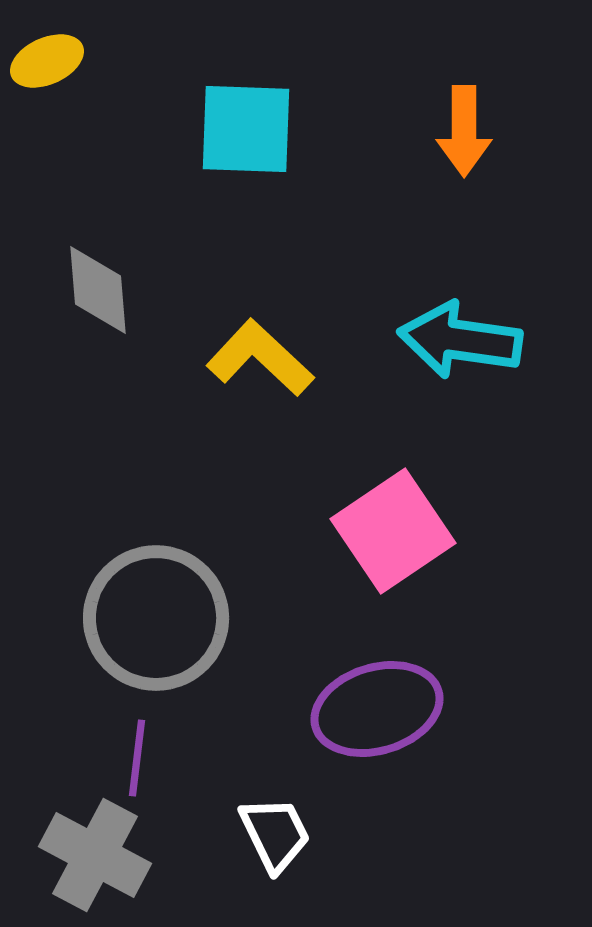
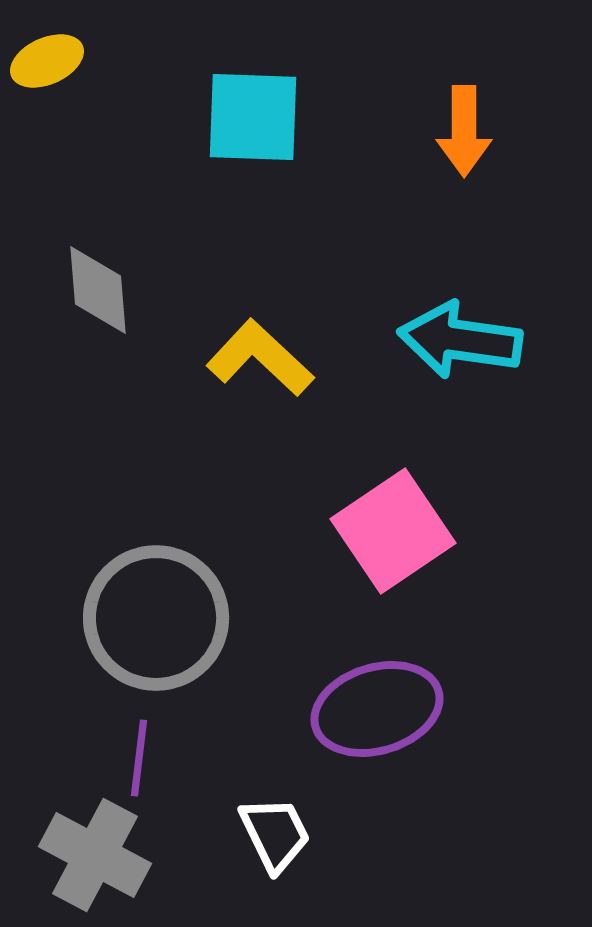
cyan square: moved 7 px right, 12 px up
purple line: moved 2 px right
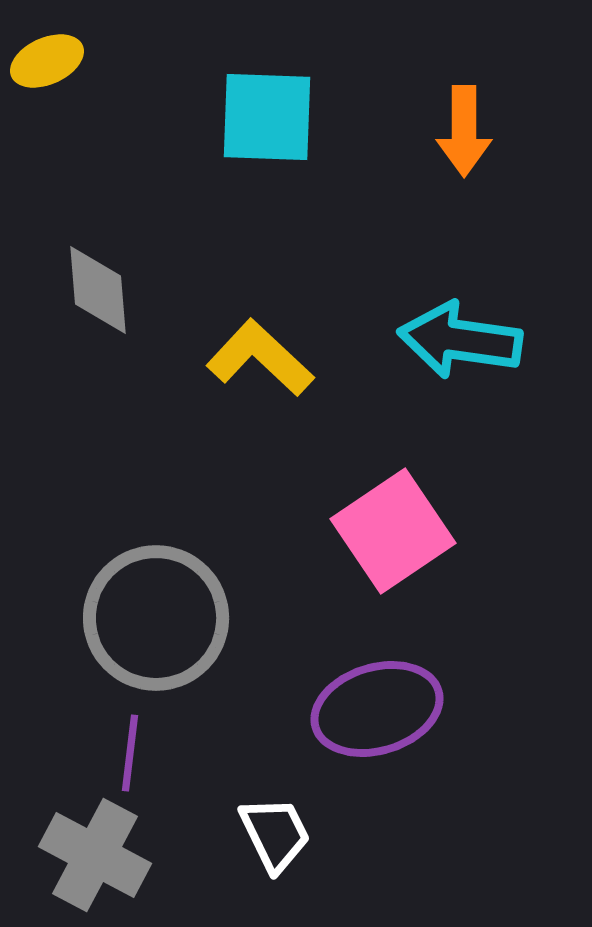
cyan square: moved 14 px right
purple line: moved 9 px left, 5 px up
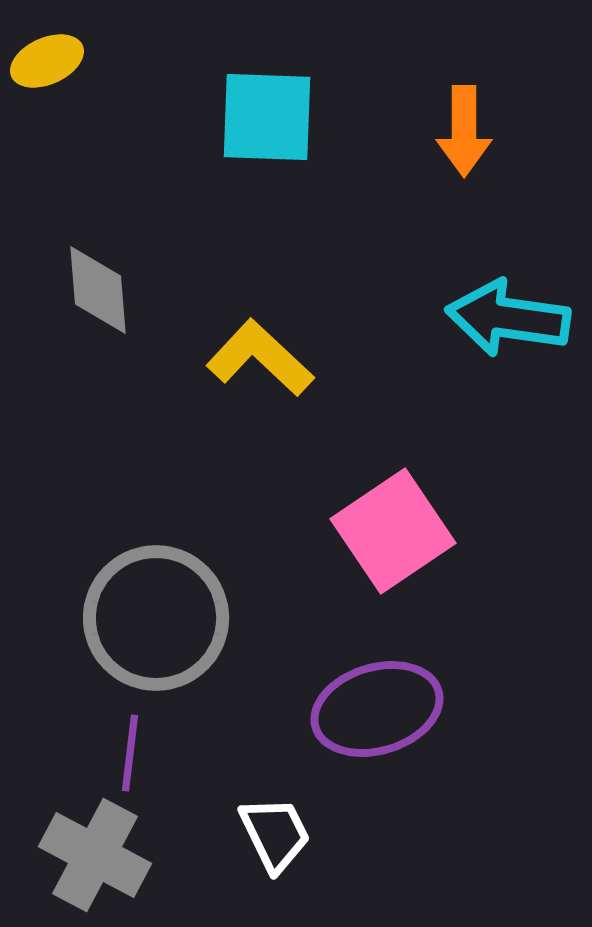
cyan arrow: moved 48 px right, 22 px up
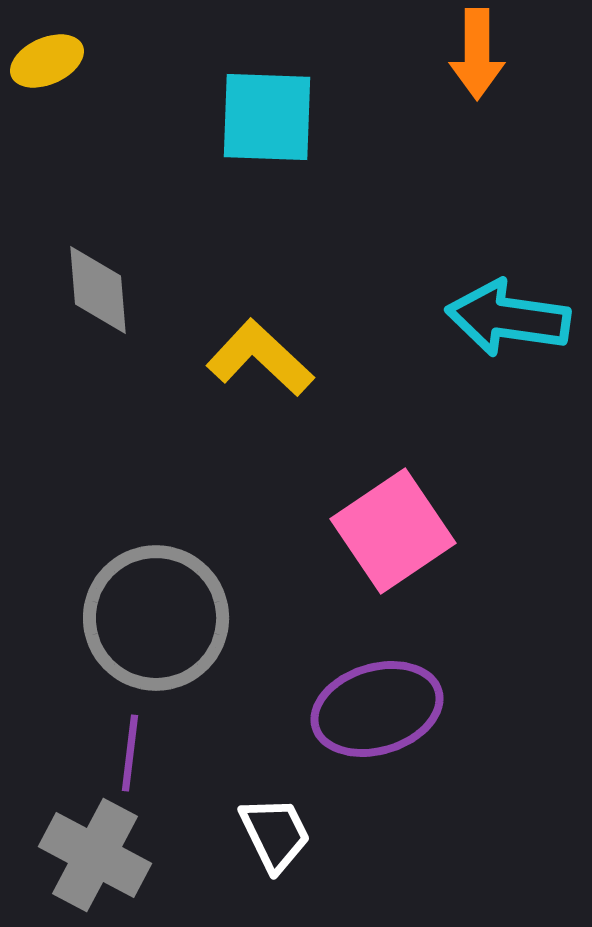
orange arrow: moved 13 px right, 77 px up
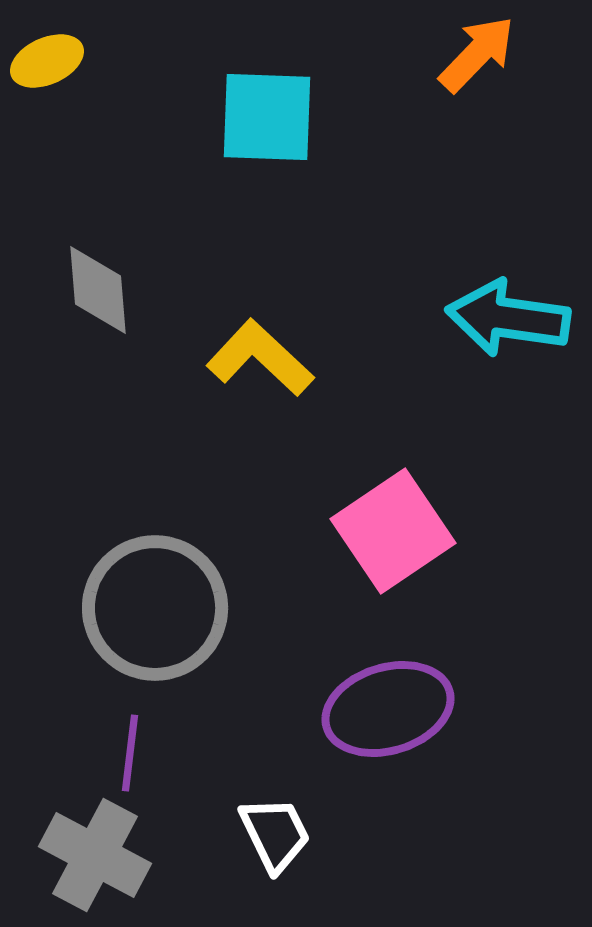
orange arrow: rotated 136 degrees counterclockwise
gray circle: moved 1 px left, 10 px up
purple ellipse: moved 11 px right
